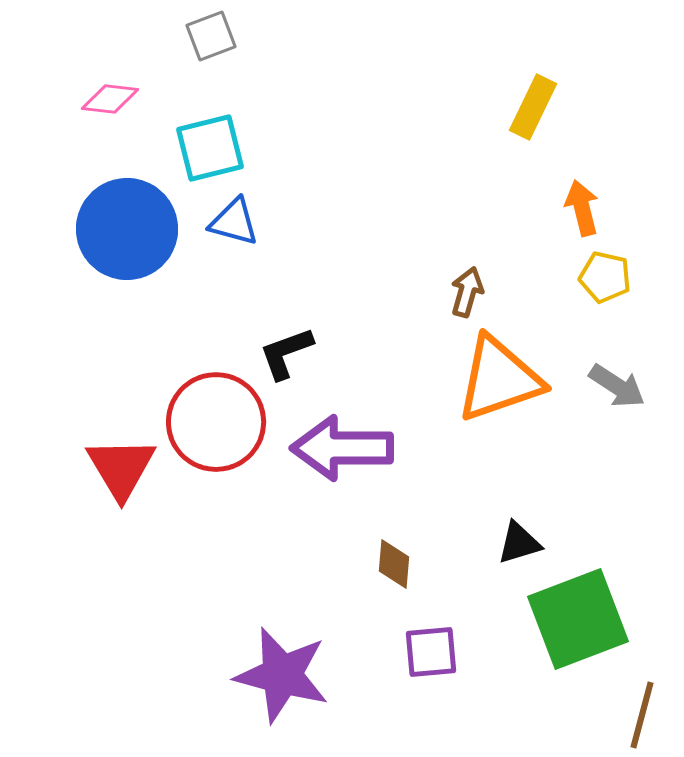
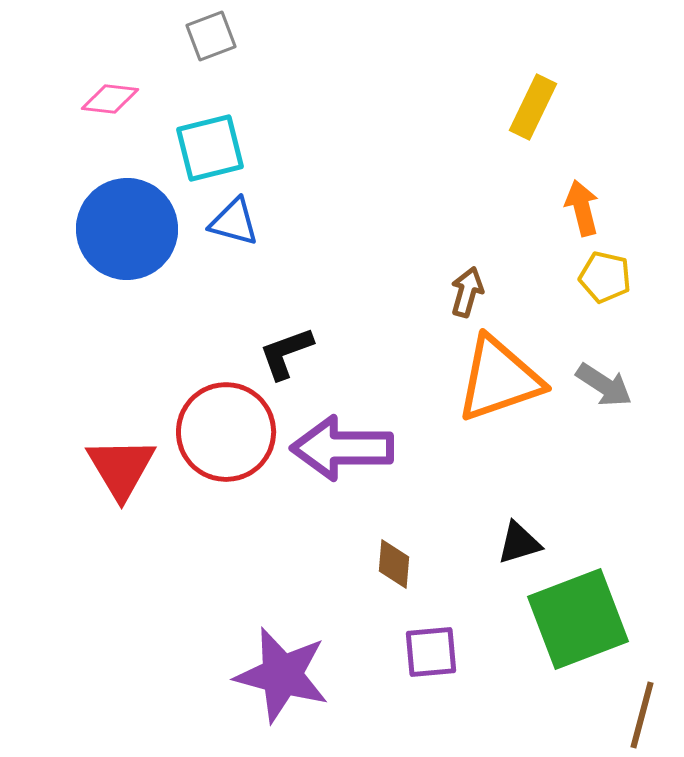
gray arrow: moved 13 px left, 1 px up
red circle: moved 10 px right, 10 px down
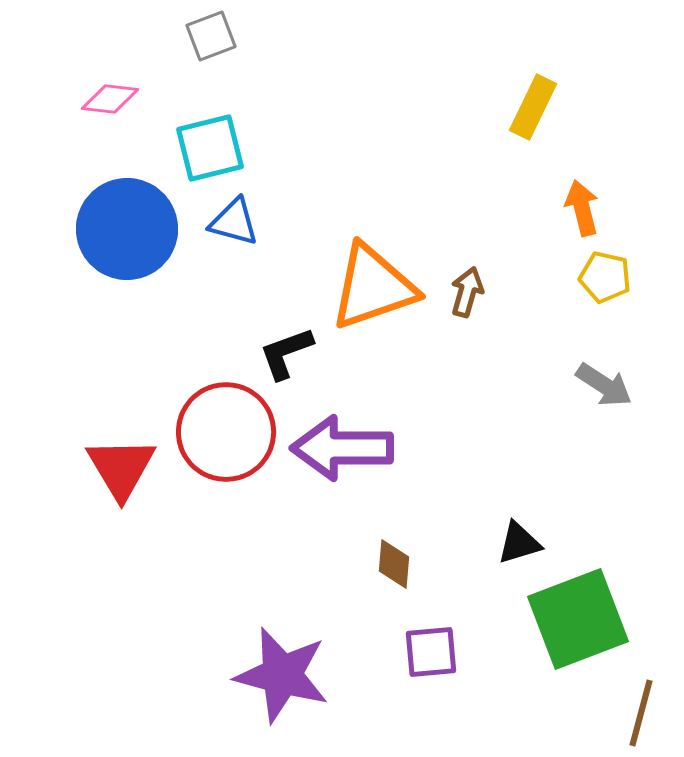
orange triangle: moved 126 px left, 92 px up
brown line: moved 1 px left, 2 px up
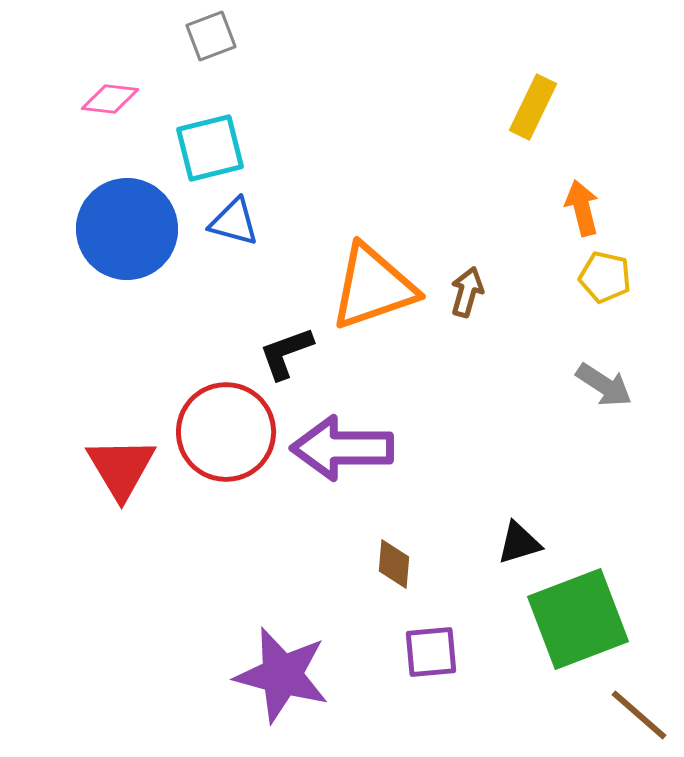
brown line: moved 2 px left, 2 px down; rotated 64 degrees counterclockwise
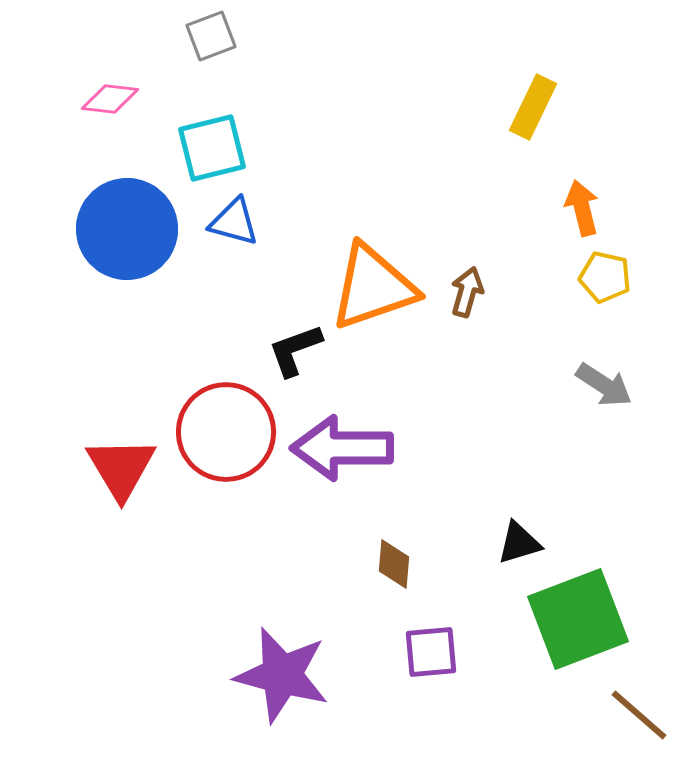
cyan square: moved 2 px right
black L-shape: moved 9 px right, 3 px up
